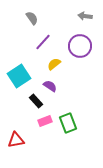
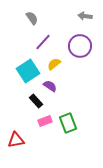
cyan square: moved 9 px right, 5 px up
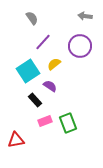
black rectangle: moved 1 px left, 1 px up
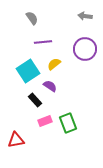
purple line: rotated 42 degrees clockwise
purple circle: moved 5 px right, 3 px down
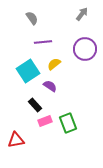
gray arrow: moved 3 px left, 2 px up; rotated 120 degrees clockwise
black rectangle: moved 5 px down
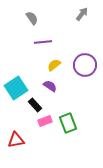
purple circle: moved 16 px down
yellow semicircle: moved 1 px down
cyan square: moved 12 px left, 17 px down
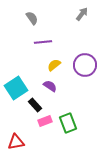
red triangle: moved 2 px down
